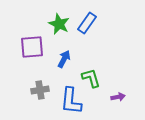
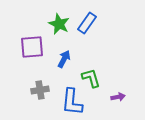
blue L-shape: moved 1 px right, 1 px down
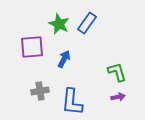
green L-shape: moved 26 px right, 6 px up
gray cross: moved 1 px down
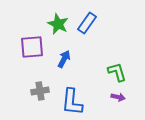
green star: moved 1 px left
purple arrow: rotated 24 degrees clockwise
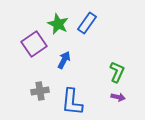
purple square: moved 2 px right, 3 px up; rotated 30 degrees counterclockwise
blue arrow: moved 1 px down
green L-shape: rotated 40 degrees clockwise
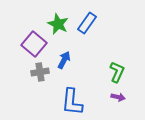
purple square: rotated 15 degrees counterclockwise
gray cross: moved 19 px up
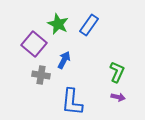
blue rectangle: moved 2 px right, 2 px down
gray cross: moved 1 px right, 3 px down; rotated 18 degrees clockwise
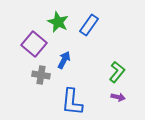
green star: moved 2 px up
green L-shape: rotated 15 degrees clockwise
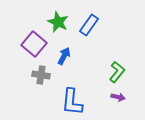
blue arrow: moved 4 px up
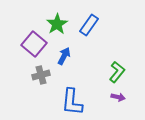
green star: moved 1 px left, 2 px down; rotated 15 degrees clockwise
gray cross: rotated 24 degrees counterclockwise
